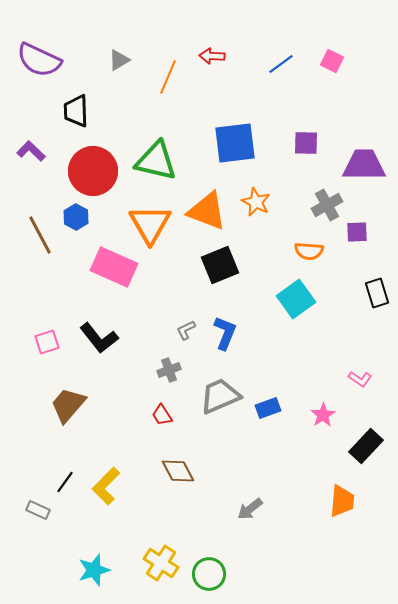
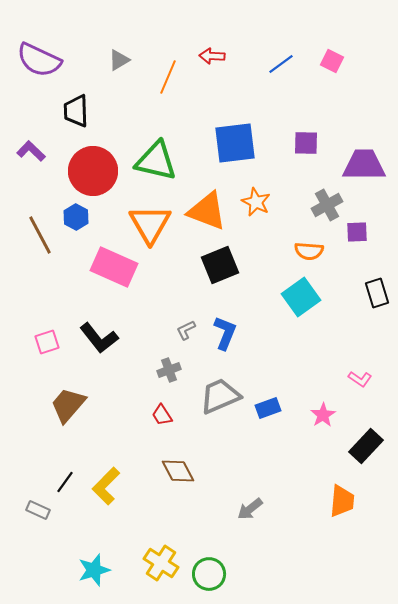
cyan square at (296, 299): moved 5 px right, 2 px up
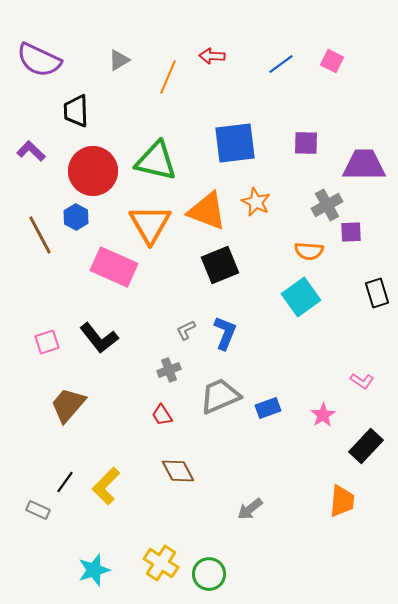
purple square at (357, 232): moved 6 px left
pink L-shape at (360, 379): moved 2 px right, 2 px down
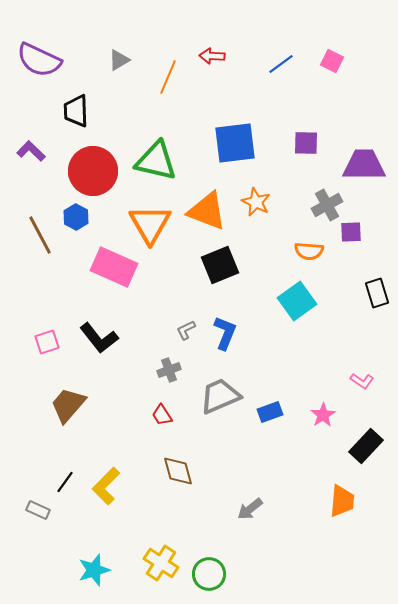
cyan square at (301, 297): moved 4 px left, 4 px down
blue rectangle at (268, 408): moved 2 px right, 4 px down
brown diamond at (178, 471): rotated 12 degrees clockwise
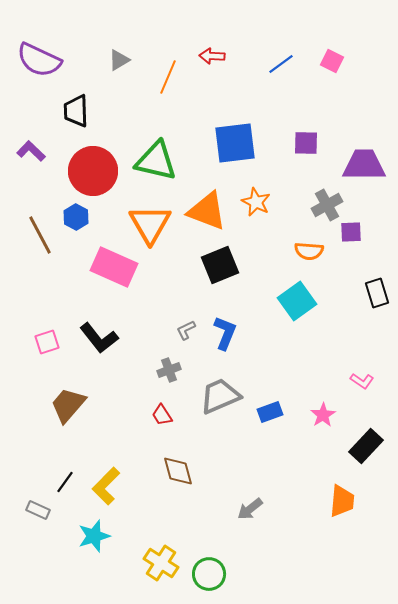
cyan star at (94, 570): moved 34 px up
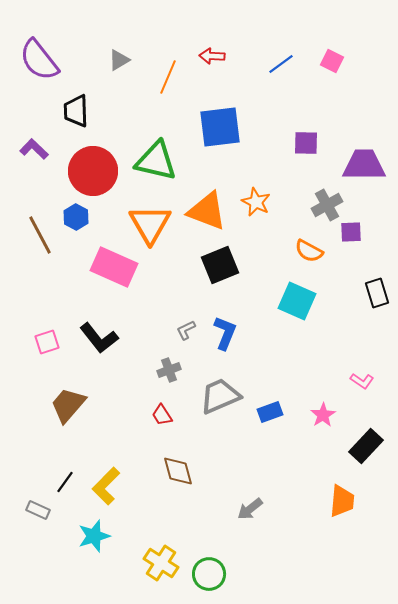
purple semicircle at (39, 60): rotated 27 degrees clockwise
blue square at (235, 143): moved 15 px left, 16 px up
purple L-shape at (31, 151): moved 3 px right, 2 px up
orange semicircle at (309, 251): rotated 24 degrees clockwise
cyan square at (297, 301): rotated 30 degrees counterclockwise
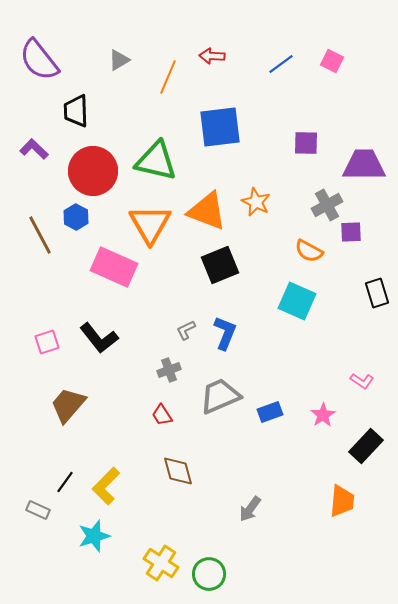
gray arrow at (250, 509): rotated 16 degrees counterclockwise
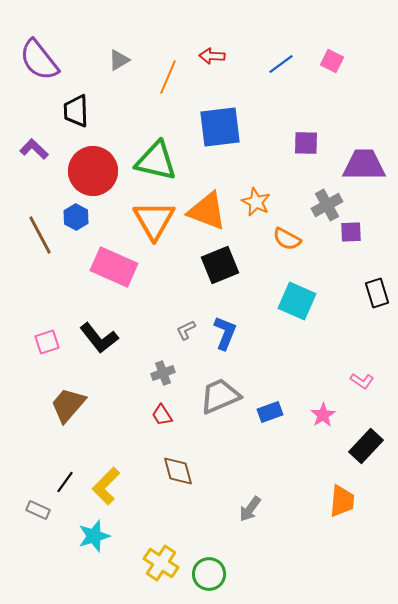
orange triangle at (150, 224): moved 4 px right, 4 px up
orange semicircle at (309, 251): moved 22 px left, 12 px up
gray cross at (169, 370): moved 6 px left, 3 px down
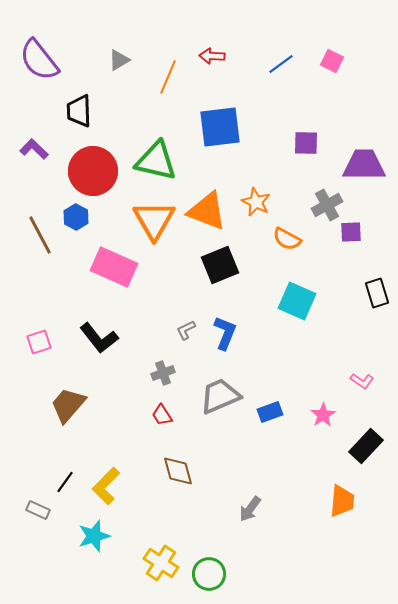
black trapezoid at (76, 111): moved 3 px right
pink square at (47, 342): moved 8 px left
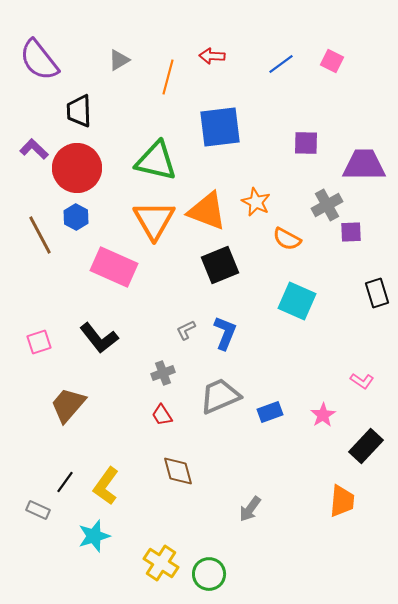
orange line at (168, 77): rotated 8 degrees counterclockwise
red circle at (93, 171): moved 16 px left, 3 px up
yellow L-shape at (106, 486): rotated 9 degrees counterclockwise
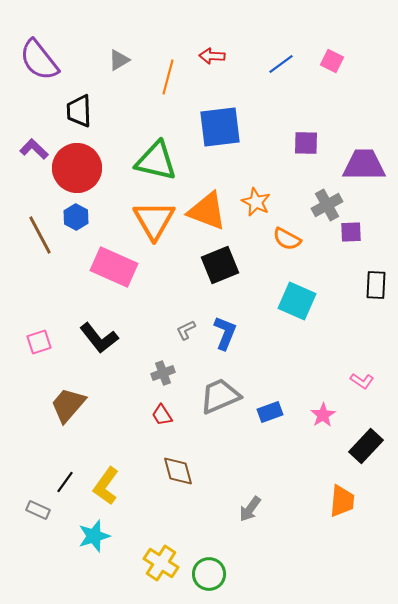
black rectangle at (377, 293): moved 1 px left, 8 px up; rotated 20 degrees clockwise
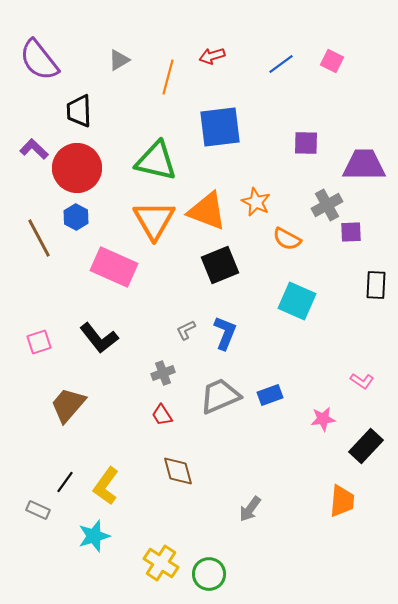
red arrow at (212, 56): rotated 20 degrees counterclockwise
brown line at (40, 235): moved 1 px left, 3 px down
blue rectangle at (270, 412): moved 17 px up
pink star at (323, 415): moved 4 px down; rotated 25 degrees clockwise
